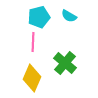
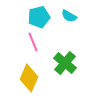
pink line: rotated 24 degrees counterclockwise
yellow diamond: moved 3 px left
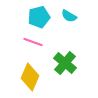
pink line: rotated 48 degrees counterclockwise
yellow diamond: moved 1 px right, 1 px up
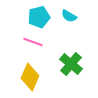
green cross: moved 6 px right, 1 px down
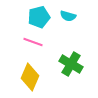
cyan semicircle: moved 1 px left; rotated 14 degrees counterclockwise
green cross: rotated 10 degrees counterclockwise
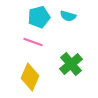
green cross: rotated 20 degrees clockwise
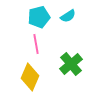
cyan semicircle: rotated 49 degrees counterclockwise
pink line: moved 3 px right, 2 px down; rotated 60 degrees clockwise
